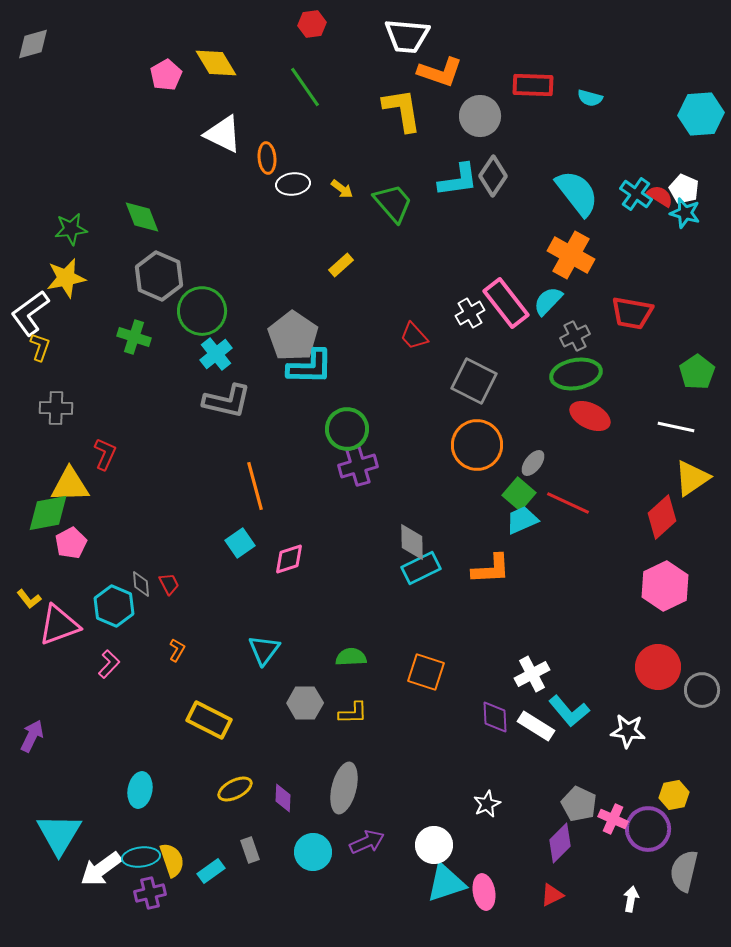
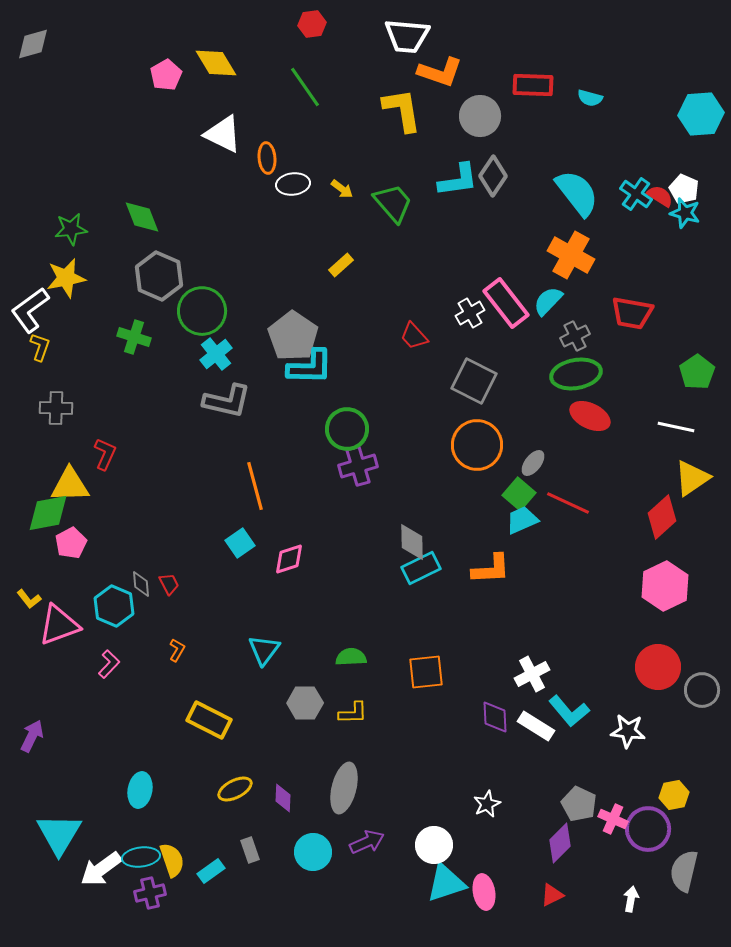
white L-shape at (30, 313): moved 3 px up
orange square at (426, 672): rotated 24 degrees counterclockwise
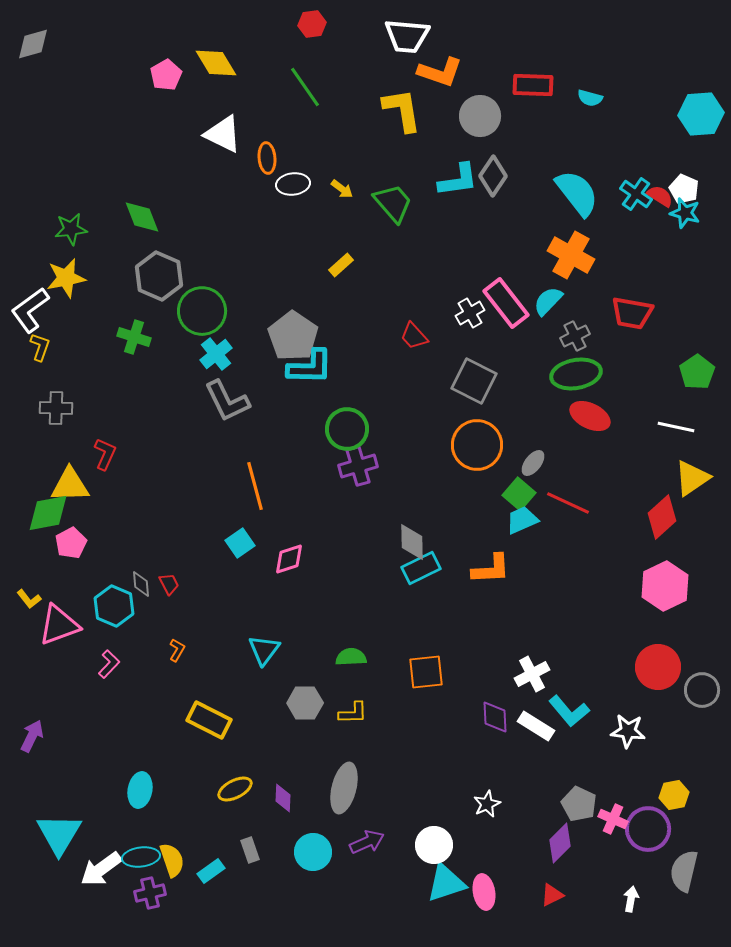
gray L-shape at (227, 401): rotated 51 degrees clockwise
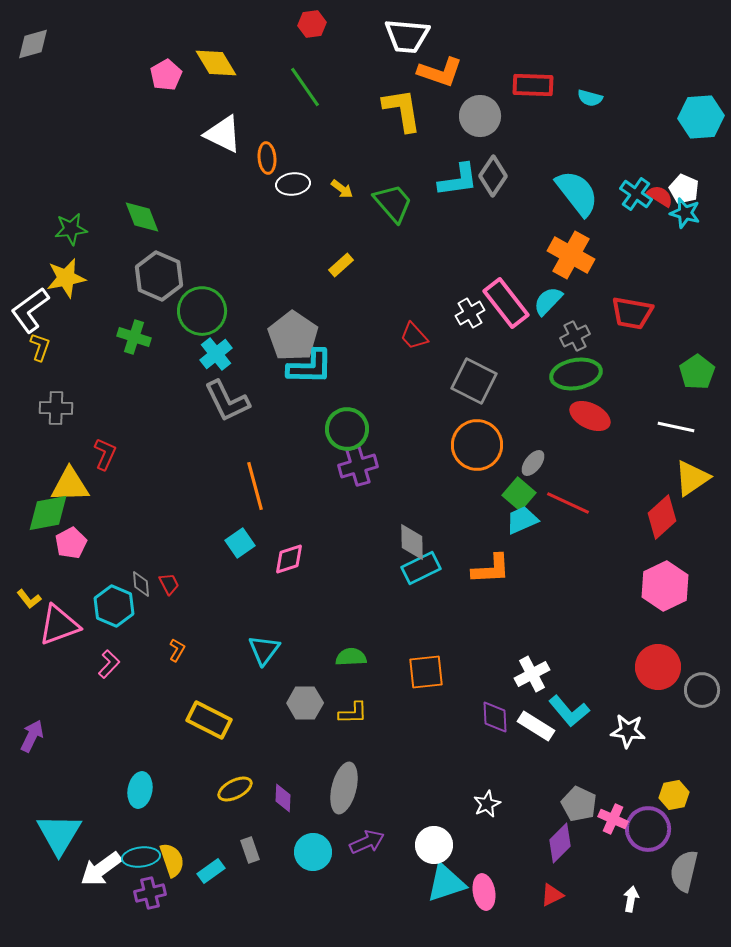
cyan hexagon at (701, 114): moved 3 px down
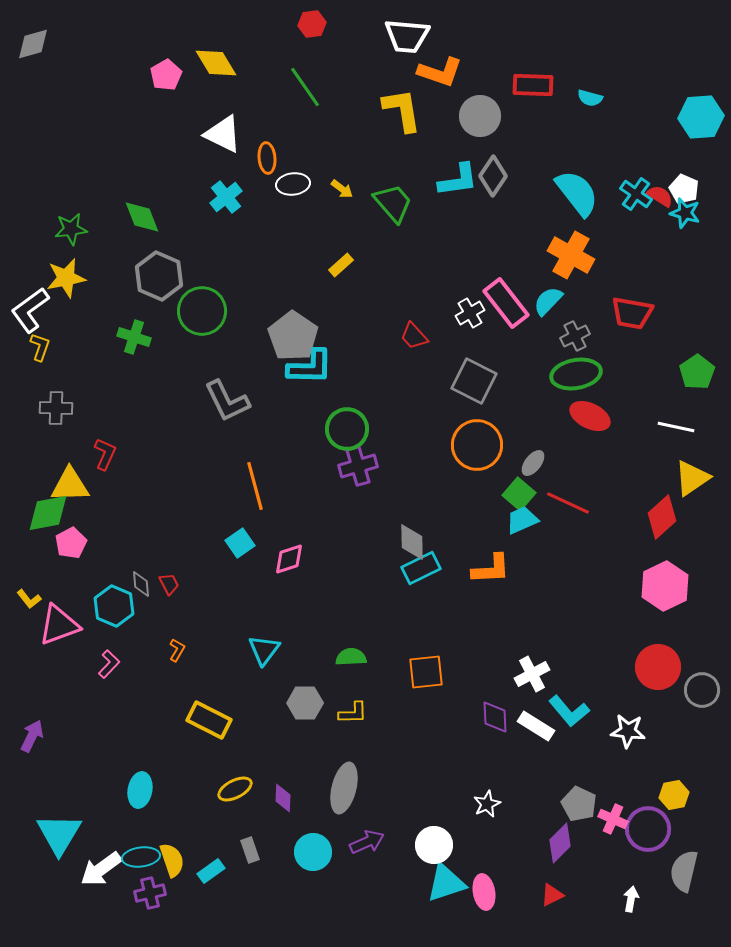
cyan cross at (216, 354): moved 10 px right, 157 px up
